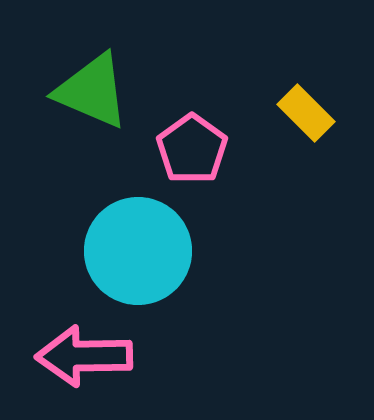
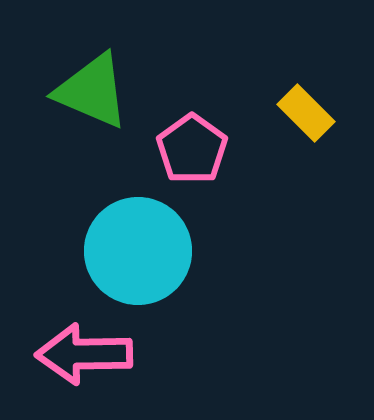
pink arrow: moved 2 px up
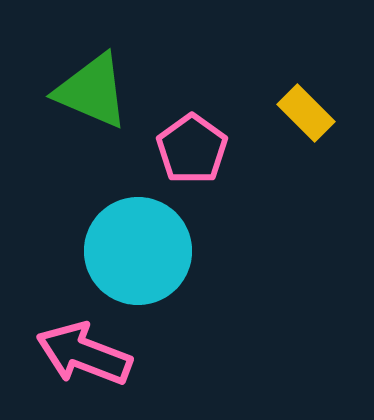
pink arrow: rotated 22 degrees clockwise
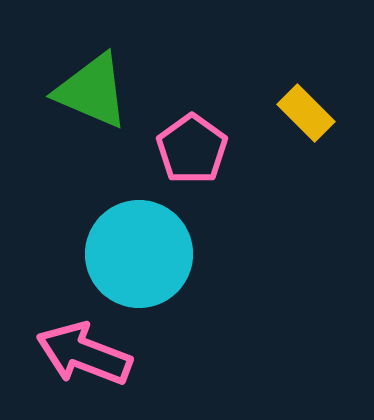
cyan circle: moved 1 px right, 3 px down
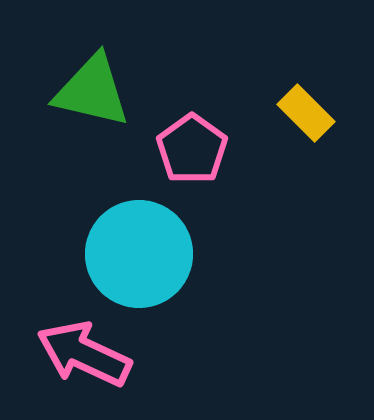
green triangle: rotated 10 degrees counterclockwise
pink arrow: rotated 4 degrees clockwise
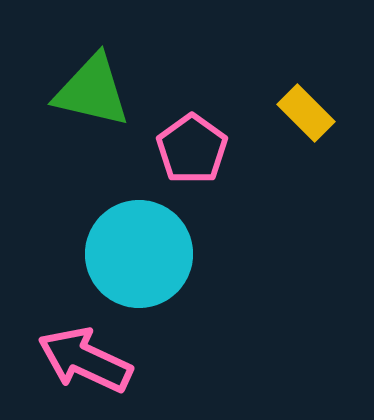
pink arrow: moved 1 px right, 6 px down
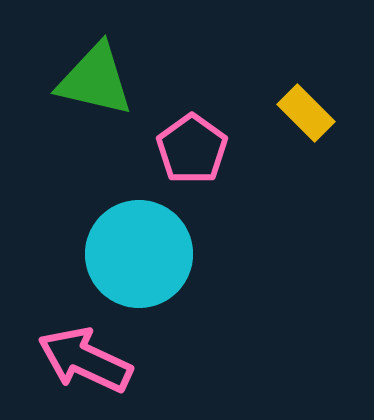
green triangle: moved 3 px right, 11 px up
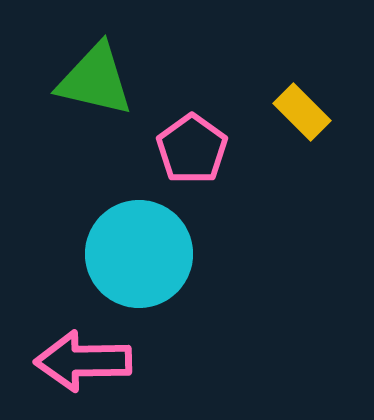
yellow rectangle: moved 4 px left, 1 px up
pink arrow: moved 2 px left, 1 px down; rotated 26 degrees counterclockwise
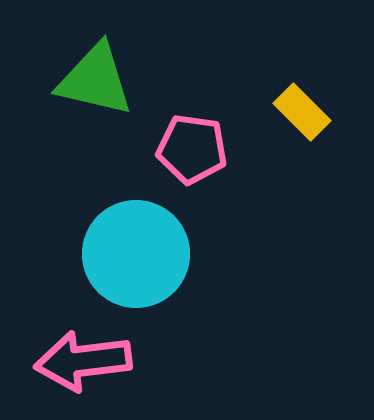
pink pentagon: rotated 28 degrees counterclockwise
cyan circle: moved 3 px left
pink arrow: rotated 6 degrees counterclockwise
